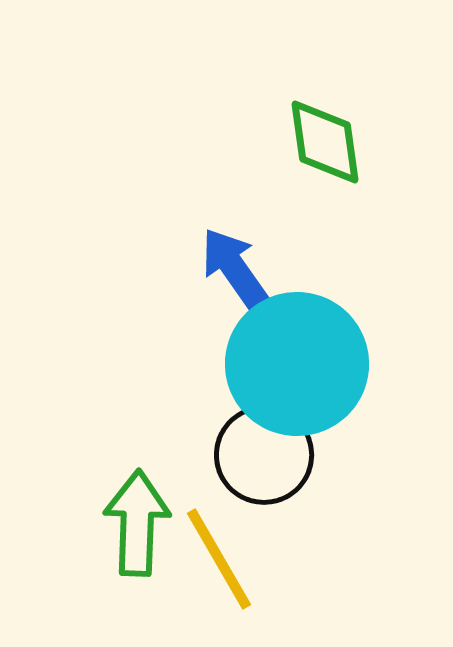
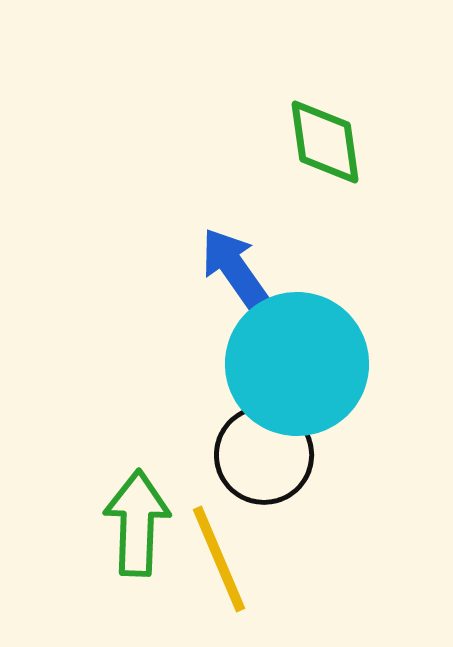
yellow line: rotated 7 degrees clockwise
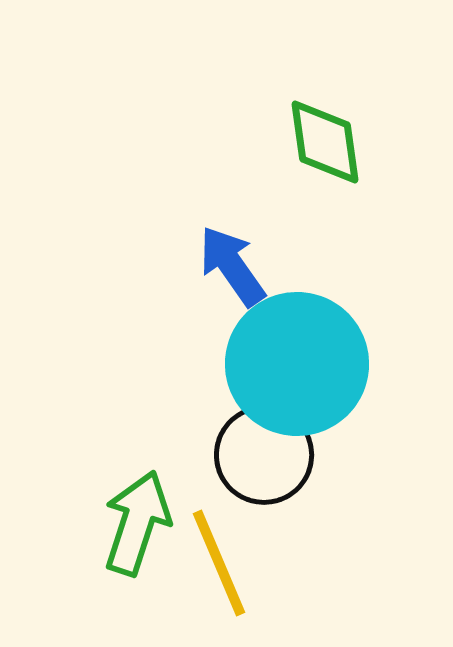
blue arrow: moved 2 px left, 2 px up
green arrow: rotated 16 degrees clockwise
yellow line: moved 4 px down
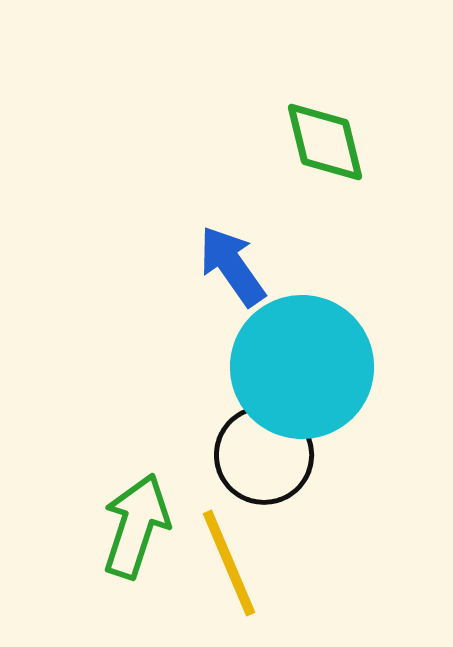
green diamond: rotated 6 degrees counterclockwise
cyan circle: moved 5 px right, 3 px down
green arrow: moved 1 px left, 3 px down
yellow line: moved 10 px right
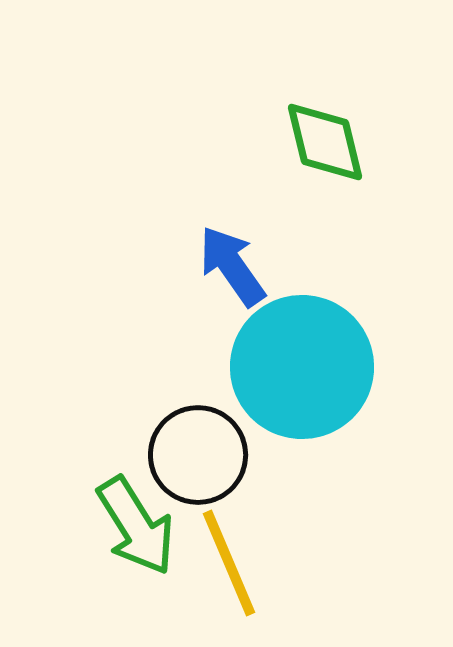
black circle: moved 66 px left
green arrow: rotated 130 degrees clockwise
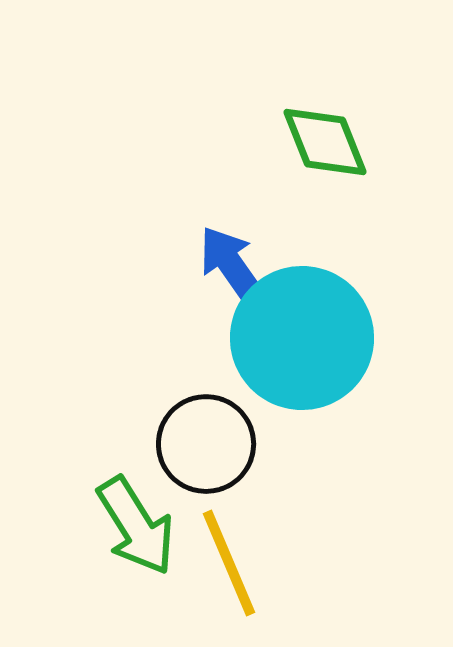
green diamond: rotated 8 degrees counterclockwise
cyan circle: moved 29 px up
black circle: moved 8 px right, 11 px up
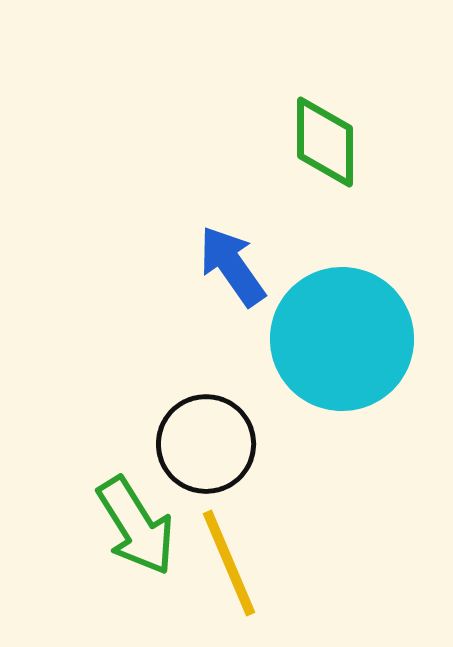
green diamond: rotated 22 degrees clockwise
cyan circle: moved 40 px right, 1 px down
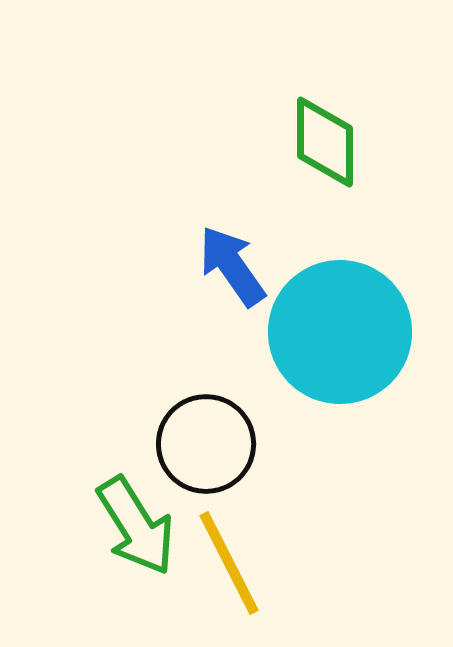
cyan circle: moved 2 px left, 7 px up
yellow line: rotated 4 degrees counterclockwise
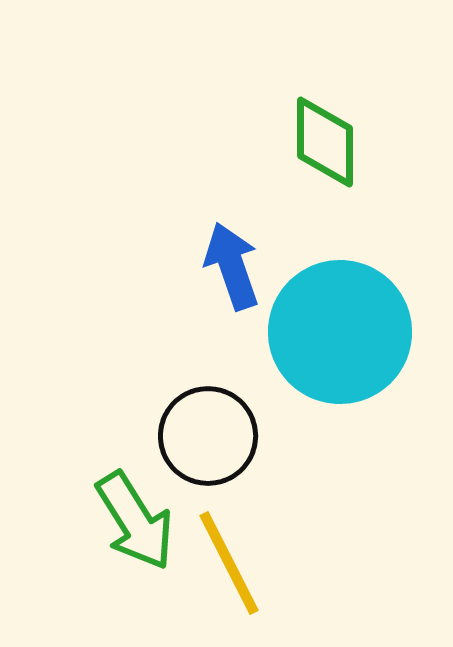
blue arrow: rotated 16 degrees clockwise
black circle: moved 2 px right, 8 px up
green arrow: moved 1 px left, 5 px up
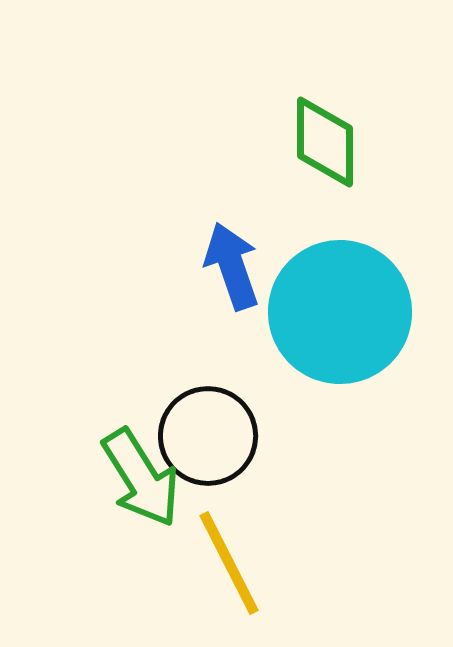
cyan circle: moved 20 px up
green arrow: moved 6 px right, 43 px up
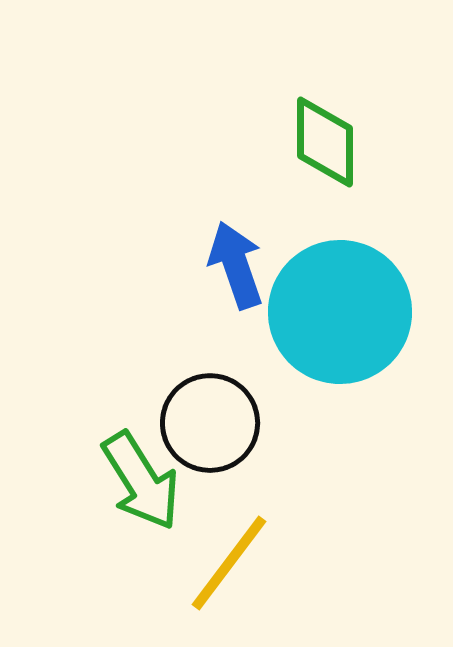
blue arrow: moved 4 px right, 1 px up
black circle: moved 2 px right, 13 px up
green arrow: moved 3 px down
yellow line: rotated 64 degrees clockwise
